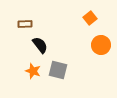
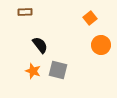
brown rectangle: moved 12 px up
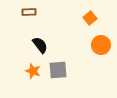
brown rectangle: moved 4 px right
gray square: rotated 18 degrees counterclockwise
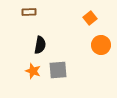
black semicircle: rotated 48 degrees clockwise
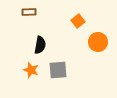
orange square: moved 12 px left, 3 px down
orange circle: moved 3 px left, 3 px up
orange star: moved 2 px left, 1 px up
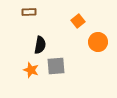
gray square: moved 2 px left, 4 px up
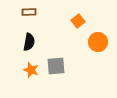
black semicircle: moved 11 px left, 3 px up
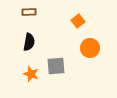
orange circle: moved 8 px left, 6 px down
orange star: moved 4 px down
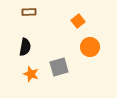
black semicircle: moved 4 px left, 5 px down
orange circle: moved 1 px up
gray square: moved 3 px right, 1 px down; rotated 12 degrees counterclockwise
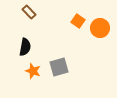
brown rectangle: rotated 48 degrees clockwise
orange square: rotated 16 degrees counterclockwise
orange circle: moved 10 px right, 19 px up
orange star: moved 2 px right, 3 px up
